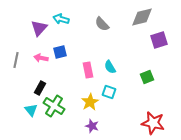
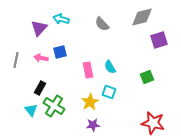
purple star: moved 1 px right, 1 px up; rotated 24 degrees counterclockwise
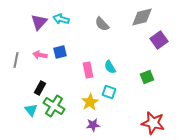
purple triangle: moved 6 px up
purple square: rotated 18 degrees counterclockwise
pink arrow: moved 1 px left, 3 px up
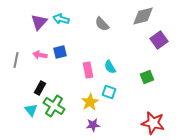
gray diamond: moved 1 px right, 1 px up
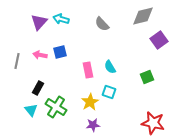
gray line: moved 1 px right, 1 px down
black rectangle: moved 2 px left
green cross: moved 2 px right, 1 px down
